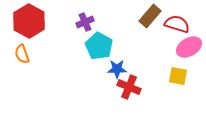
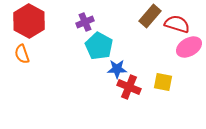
yellow square: moved 15 px left, 6 px down
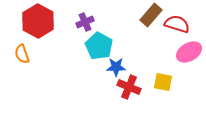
brown rectangle: moved 1 px right, 1 px up
red hexagon: moved 9 px right
pink ellipse: moved 5 px down
blue star: moved 1 px left, 2 px up
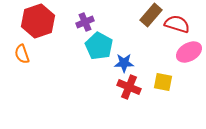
red hexagon: rotated 12 degrees clockwise
blue star: moved 8 px right, 4 px up
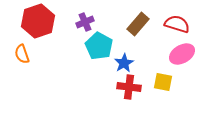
brown rectangle: moved 13 px left, 9 px down
pink ellipse: moved 7 px left, 2 px down
blue star: rotated 30 degrees counterclockwise
red cross: rotated 15 degrees counterclockwise
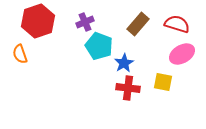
cyan pentagon: rotated 8 degrees counterclockwise
orange semicircle: moved 2 px left
red cross: moved 1 px left, 1 px down
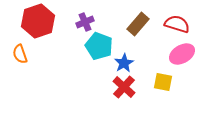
red cross: moved 4 px left, 1 px up; rotated 35 degrees clockwise
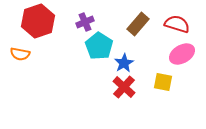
cyan pentagon: rotated 12 degrees clockwise
orange semicircle: rotated 60 degrees counterclockwise
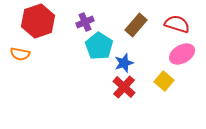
brown rectangle: moved 2 px left, 1 px down
blue star: rotated 12 degrees clockwise
yellow square: moved 1 px right, 1 px up; rotated 30 degrees clockwise
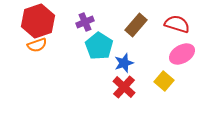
orange semicircle: moved 17 px right, 9 px up; rotated 30 degrees counterclockwise
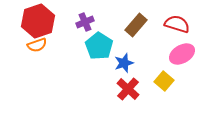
red cross: moved 4 px right, 2 px down
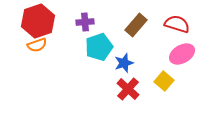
purple cross: rotated 18 degrees clockwise
cyan pentagon: moved 1 px down; rotated 20 degrees clockwise
